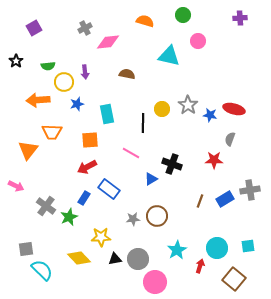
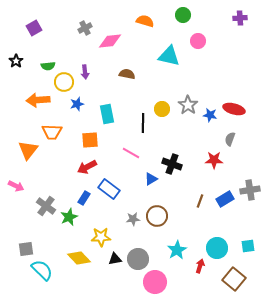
pink diamond at (108, 42): moved 2 px right, 1 px up
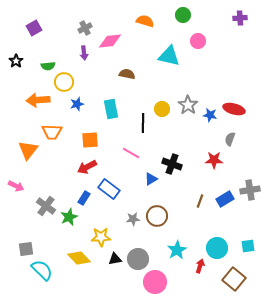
purple arrow at (85, 72): moved 1 px left, 19 px up
cyan rectangle at (107, 114): moved 4 px right, 5 px up
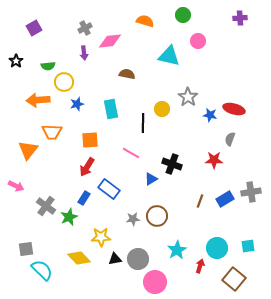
gray star at (188, 105): moved 8 px up
red arrow at (87, 167): rotated 30 degrees counterclockwise
gray cross at (250, 190): moved 1 px right, 2 px down
